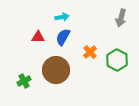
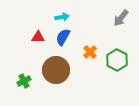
gray arrow: rotated 24 degrees clockwise
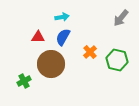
green hexagon: rotated 15 degrees counterclockwise
brown circle: moved 5 px left, 6 px up
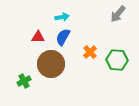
gray arrow: moved 3 px left, 4 px up
green hexagon: rotated 10 degrees counterclockwise
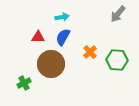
green cross: moved 2 px down
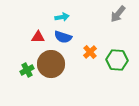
blue semicircle: rotated 102 degrees counterclockwise
green cross: moved 3 px right, 13 px up
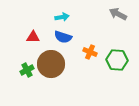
gray arrow: rotated 78 degrees clockwise
red triangle: moved 5 px left
orange cross: rotated 24 degrees counterclockwise
